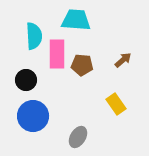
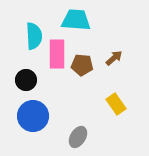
brown arrow: moved 9 px left, 2 px up
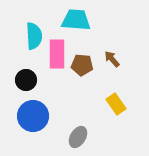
brown arrow: moved 2 px left, 1 px down; rotated 90 degrees counterclockwise
